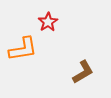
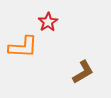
orange L-shape: moved 2 px up; rotated 12 degrees clockwise
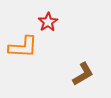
brown L-shape: moved 2 px down
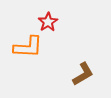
orange L-shape: moved 5 px right
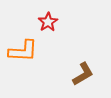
orange L-shape: moved 5 px left, 4 px down
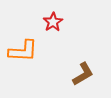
red star: moved 5 px right
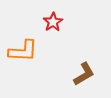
brown L-shape: moved 1 px right
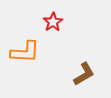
orange L-shape: moved 2 px right, 1 px down
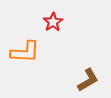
brown L-shape: moved 4 px right, 6 px down
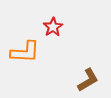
red star: moved 5 px down
